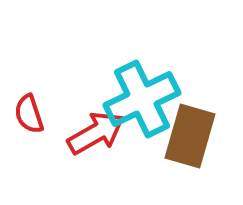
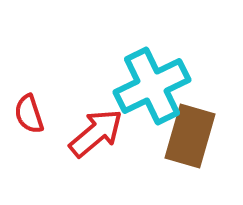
cyan cross: moved 10 px right, 13 px up
red arrow: rotated 10 degrees counterclockwise
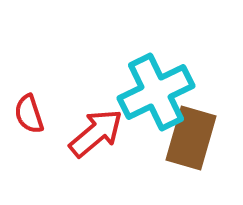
cyan cross: moved 4 px right, 6 px down
brown rectangle: moved 1 px right, 2 px down
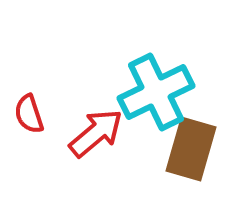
brown rectangle: moved 11 px down
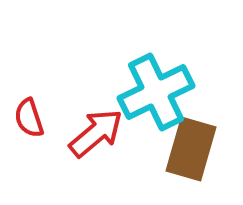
red semicircle: moved 4 px down
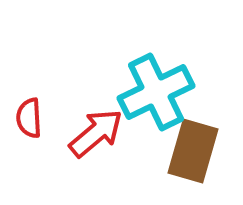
red semicircle: rotated 15 degrees clockwise
brown rectangle: moved 2 px right, 2 px down
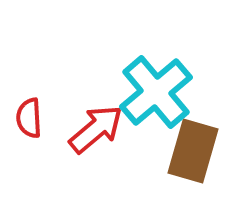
cyan cross: rotated 14 degrees counterclockwise
red arrow: moved 4 px up
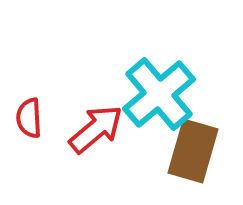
cyan cross: moved 3 px right, 2 px down
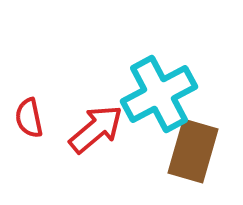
cyan cross: rotated 12 degrees clockwise
red semicircle: rotated 9 degrees counterclockwise
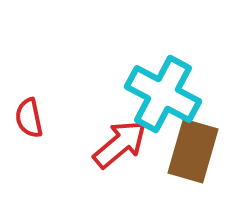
cyan cross: moved 4 px right; rotated 34 degrees counterclockwise
red arrow: moved 24 px right, 15 px down
